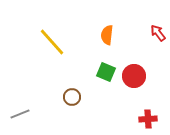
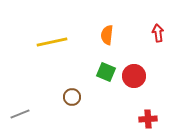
red arrow: rotated 30 degrees clockwise
yellow line: rotated 60 degrees counterclockwise
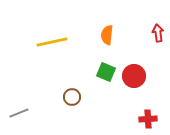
gray line: moved 1 px left, 1 px up
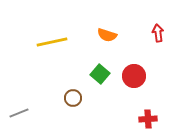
orange semicircle: rotated 78 degrees counterclockwise
green square: moved 6 px left, 2 px down; rotated 18 degrees clockwise
brown circle: moved 1 px right, 1 px down
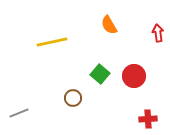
orange semicircle: moved 2 px right, 10 px up; rotated 42 degrees clockwise
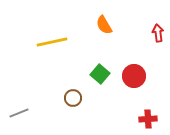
orange semicircle: moved 5 px left
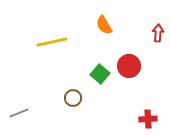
red arrow: rotated 12 degrees clockwise
red circle: moved 5 px left, 10 px up
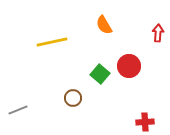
gray line: moved 1 px left, 3 px up
red cross: moved 3 px left, 3 px down
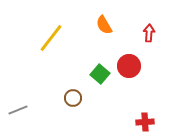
red arrow: moved 9 px left
yellow line: moved 1 px left, 4 px up; rotated 40 degrees counterclockwise
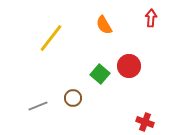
red arrow: moved 2 px right, 15 px up
gray line: moved 20 px right, 4 px up
red cross: rotated 24 degrees clockwise
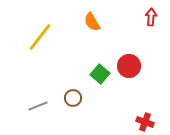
red arrow: moved 1 px up
orange semicircle: moved 12 px left, 3 px up
yellow line: moved 11 px left, 1 px up
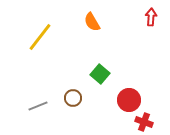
red circle: moved 34 px down
red cross: moved 1 px left
